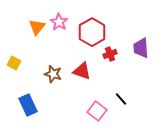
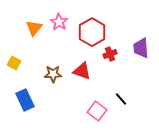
orange triangle: moved 3 px left, 1 px down
brown star: rotated 18 degrees counterclockwise
blue rectangle: moved 3 px left, 5 px up
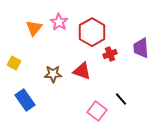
blue rectangle: rotated 10 degrees counterclockwise
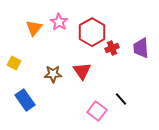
red cross: moved 2 px right, 6 px up
red triangle: rotated 36 degrees clockwise
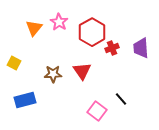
blue rectangle: rotated 70 degrees counterclockwise
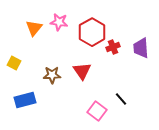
pink star: rotated 24 degrees counterclockwise
red cross: moved 1 px right, 1 px up
brown star: moved 1 px left, 1 px down
